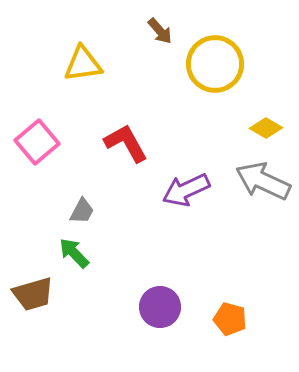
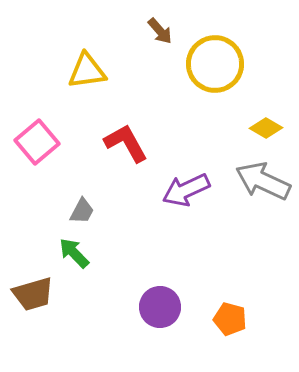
yellow triangle: moved 4 px right, 7 px down
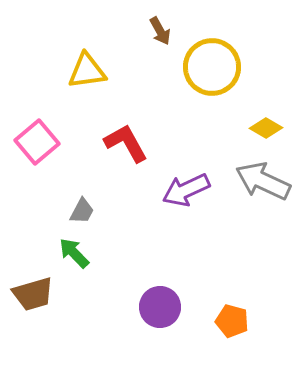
brown arrow: rotated 12 degrees clockwise
yellow circle: moved 3 px left, 3 px down
orange pentagon: moved 2 px right, 2 px down
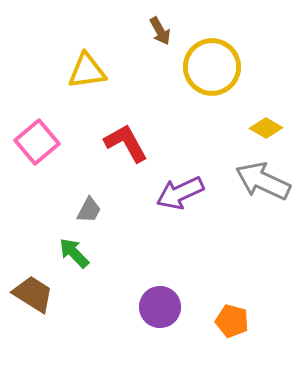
purple arrow: moved 6 px left, 3 px down
gray trapezoid: moved 7 px right, 1 px up
brown trapezoid: rotated 132 degrees counterclockwise
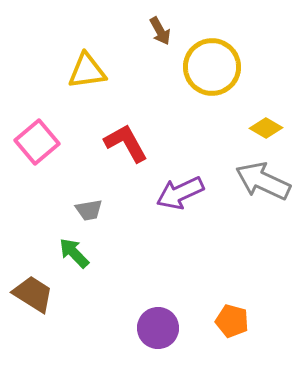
gray trapezoid: rotated 52 degrees clockwise
purple circle: moved 2 px left, 21 px down
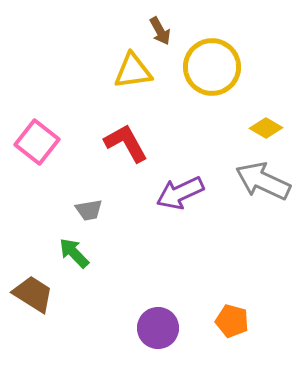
yellow triangle: moved 46 px right
pink square: rotated 12 degrees counterclockwise
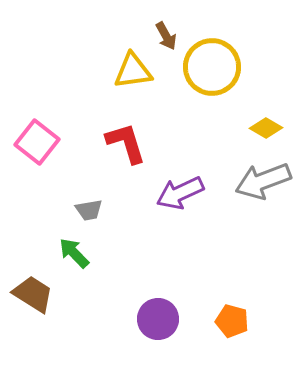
brown arrow: moved 6 px right, 5 px down
red L-shape: rotated 12 degrees clockwise
gray arrow: rotated 46 degrees counterclockwise
purple circle: moved 9 px up
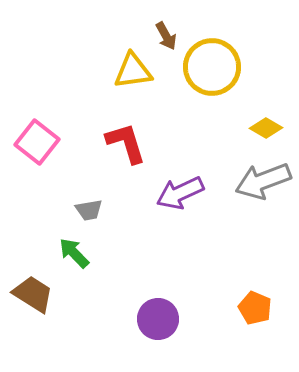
orange pentagon: moved 23 px right, 13 px up; rotated 8 degrees clockwise
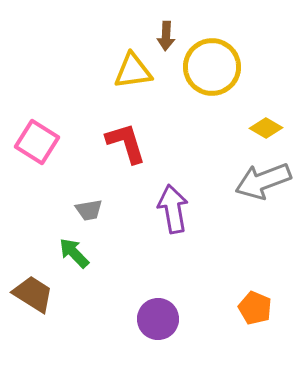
brown arrow: rotated 32 degrees clockwise
pink square: rotated 6 degrees counterclockwise
purple arrow: moved 7 px left, 16 px down; rotated 105 degrees clockwise
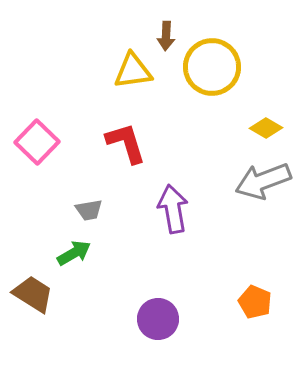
pink square: rotated 12 degrees clockwise
green arrow: rotated 104 degrees clockwise
orange pentagon: moved 6 px up
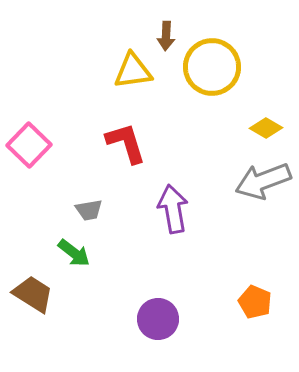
pink square: moved 8 px left, 3 px down
green arrow: rotated 68 degrees clockwise
